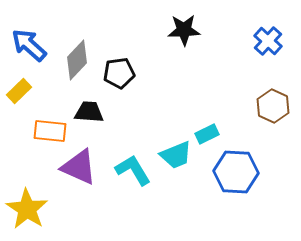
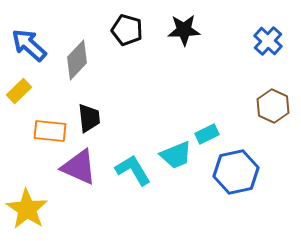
black pentagon: moved 8 px right, 43 px up; rotated 24 degrees clockwise
black trapezoid: moved 6 px down; rotated 80 degrees clockwise
blue hexagon: rotated 15 degrees counterclockwise
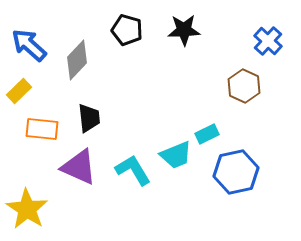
brown hexagon: moved 29 px left, 20 px up
orange rectangle: moved 8 px left, 2 px up
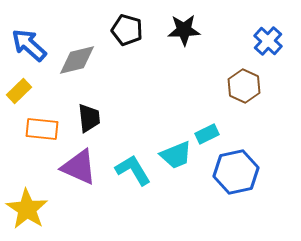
gray diamond: rotated 33 degrees clockwise
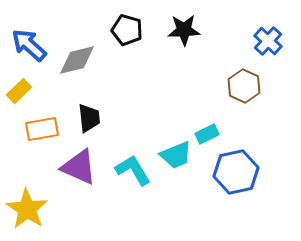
orange rectangle: rotated 16 degrees counterclockwise
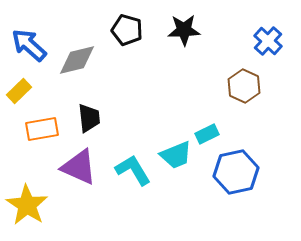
yellow star: moved 4 px up
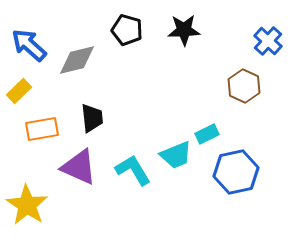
black trapezoid: moved 3 px right
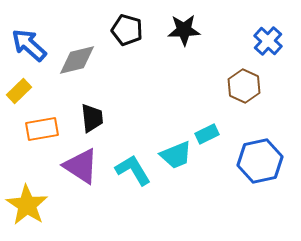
purple triangle: moved 2 px right, 1 px up; rotated 9 degrees clockwise
blue hexagon: moved 24 px right, 11 px up
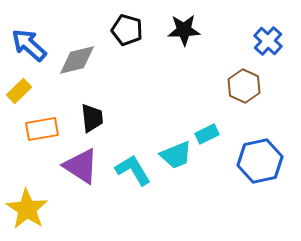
yellow star: moved 4 px down
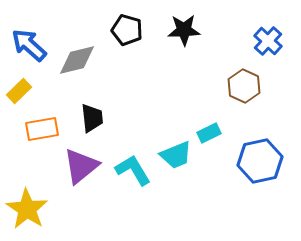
cyan rectangle: moved 2 px right, 1 px up
purple triangle: rotated 48 degrees clockwise
